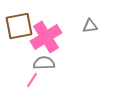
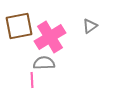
gray triangle: rotated 28 degrees counterclockwise
pink cross: moved 4 px right
pink line: rotated 35 degrees counterclockwise
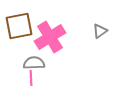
gray triangle: moved 10 px right, 5 px down
gray semicircle: moved 10 px left
pink line: moved 1 px left, 2 px up
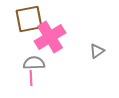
brown square: moved 10 px right, 7 px up
gray triangle: moved 3 px left, 20 px down
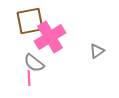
brown square: moved 1 px right, 2 px down
gray semicircle: rotated 140 degrees counterclockwise
pink line: moved 2 px left
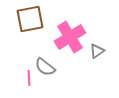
brown square: moved 2 px up
pink cross: moved 20 px right
gray semicircle: moved 11 px right, 4 px down
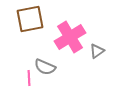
gray semicircle: rotated 15 degrees counterclockwise
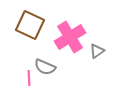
brown square: moved 6 px down; rotated 36 degrees clockwise
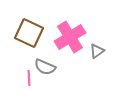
brown square: moved 1 px left, 8 px down
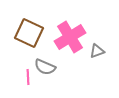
gray triangle: rotated 14 degrees clockwise
pink line: moved 1 px left, 1 px up
